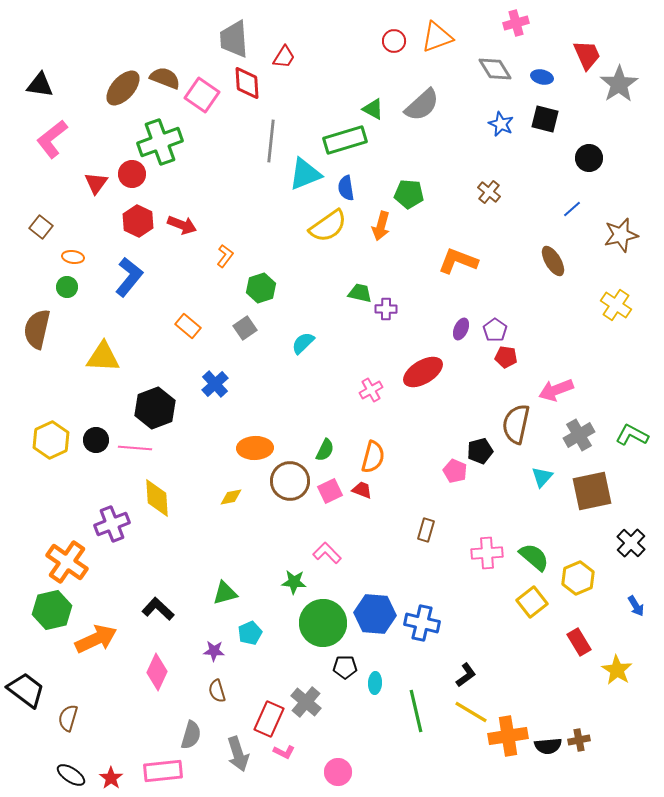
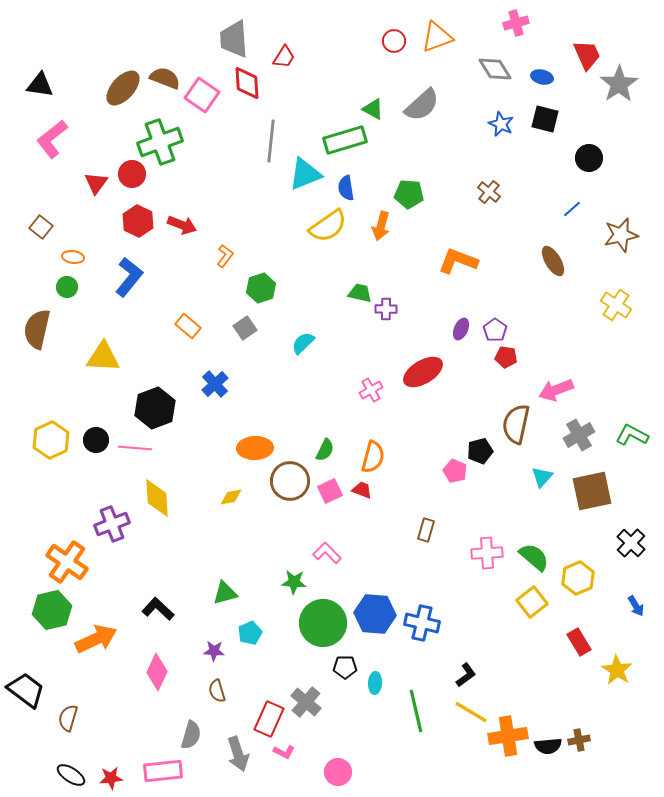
red star at (111, 778): rotated 30 degrees clockwise
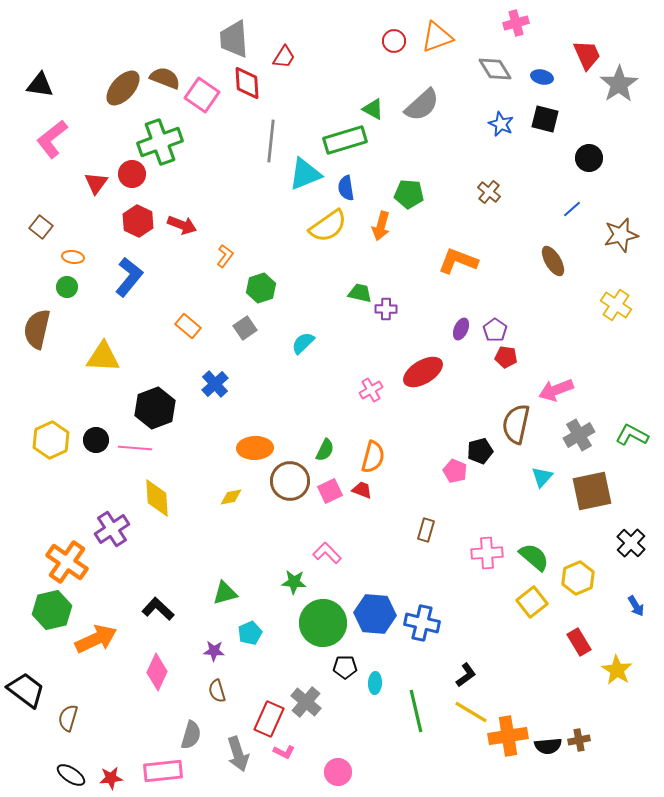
purple cross at (112, 524): moved 5 px down; rotated 12 degrees counterclockwise
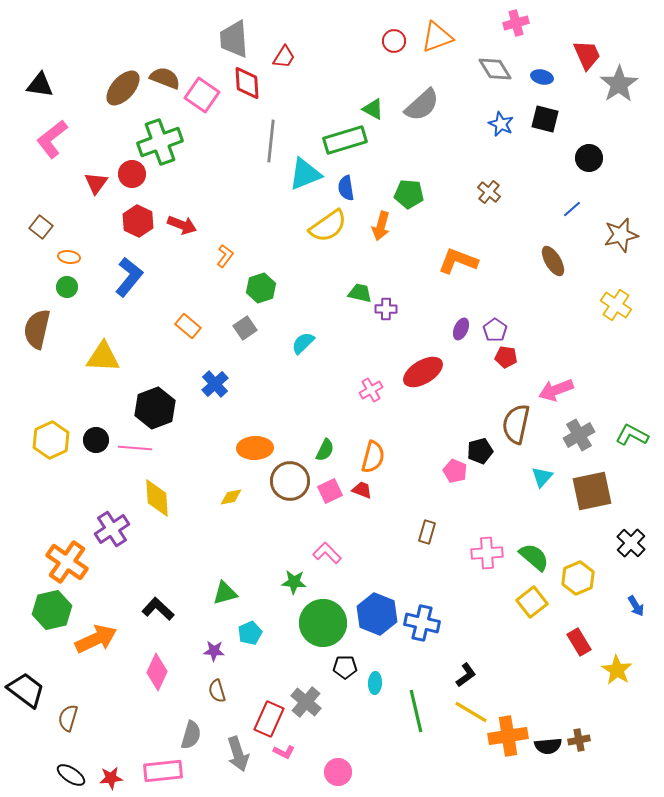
orange ellipse at (73, 257): moved 4 px left
brown rectangle at (426, 530): moved 1 px right, 2 px down
blue hexagon at (375, 614): moved 2 px right; rotated 18 degrees clockwise
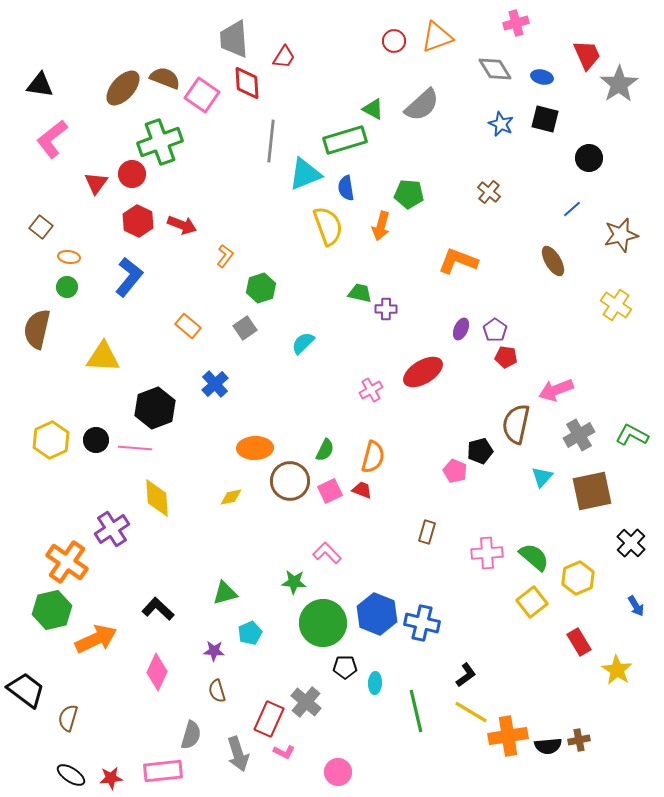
yellow semicircle at (328, 226): rotated 75 degrees counterclockwise
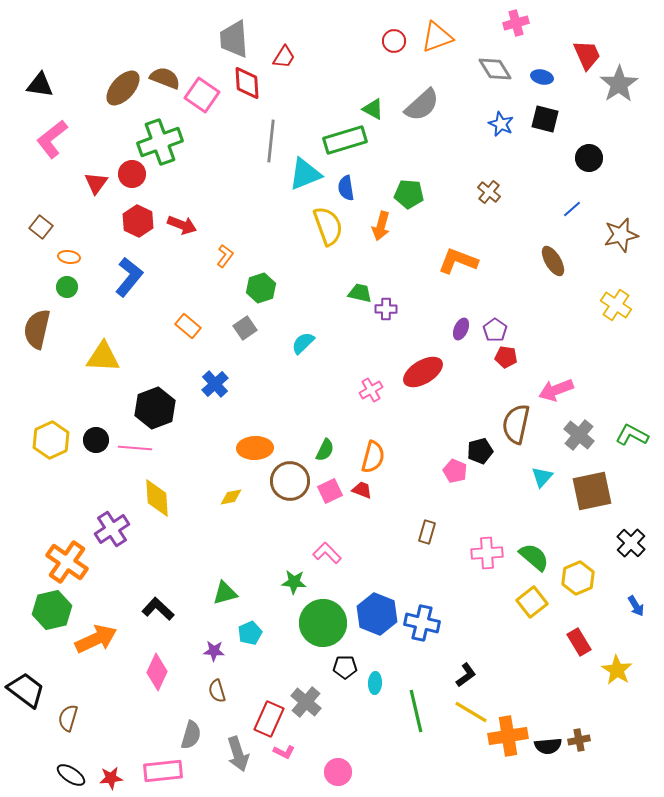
gray cross at (579, 435): rotated 20 degrees counterclockwise
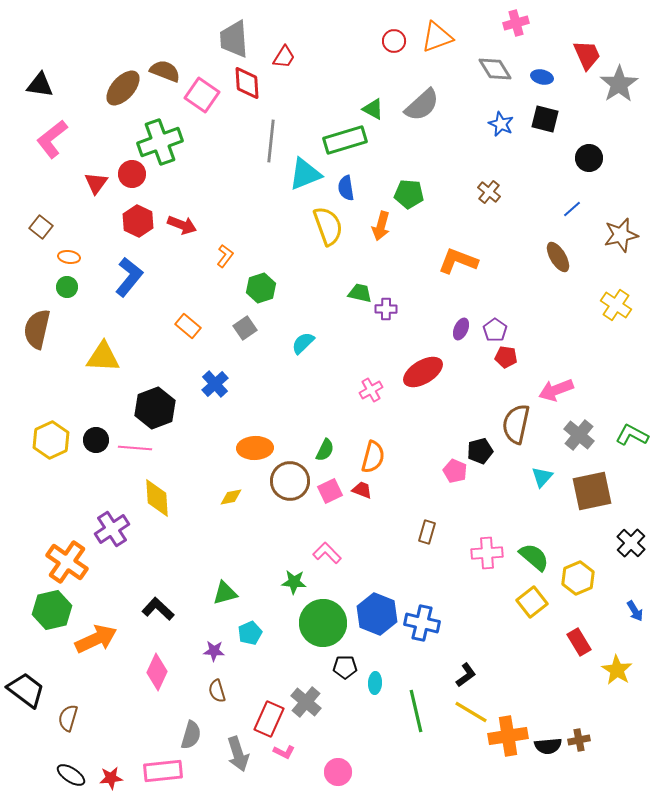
brown semicircle at (165, 78): moved 7 px up
brown ellipse at (553, 261): moved 5 px right, 4 px up
blue arrow at (636, 606): moved 1 px left, 5 px down
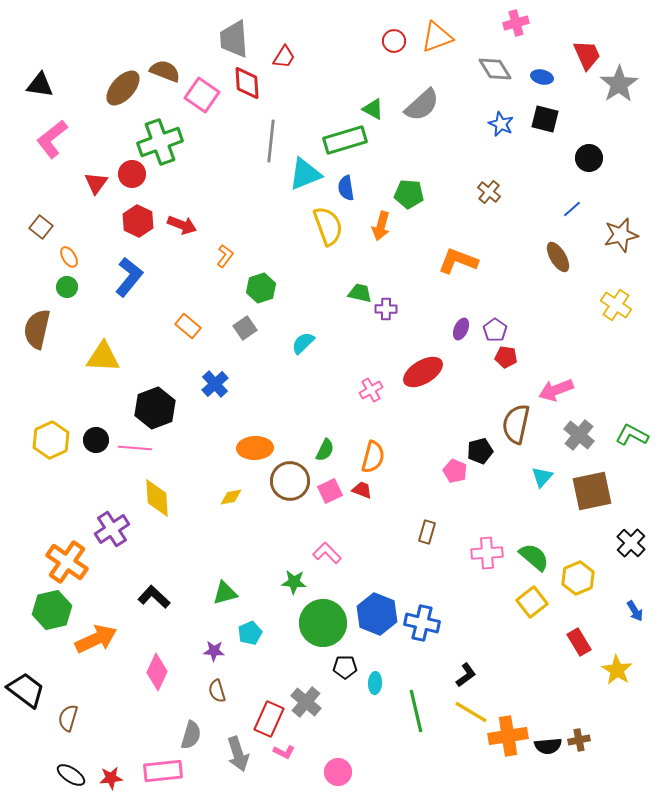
orange ellipse at (69, 257): rotated 50 degrees clockwise
black L-shape at (158, 609): moved 4 px left, 12 px up
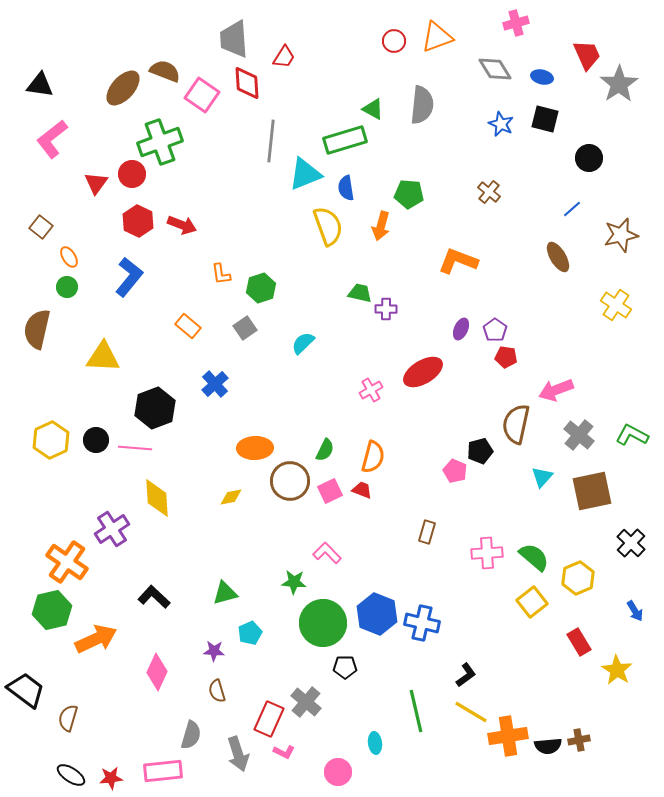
gray semicircle at (422, 105): rotated 42 degrees counterclockwise
orange L-shape at (225, 256): moved 4 px left, 18 px down; rotated 135 degrees clockwise
cyan ellipse at (375, 683): moved 60 px down; rotated 10 degrees counterclockwise
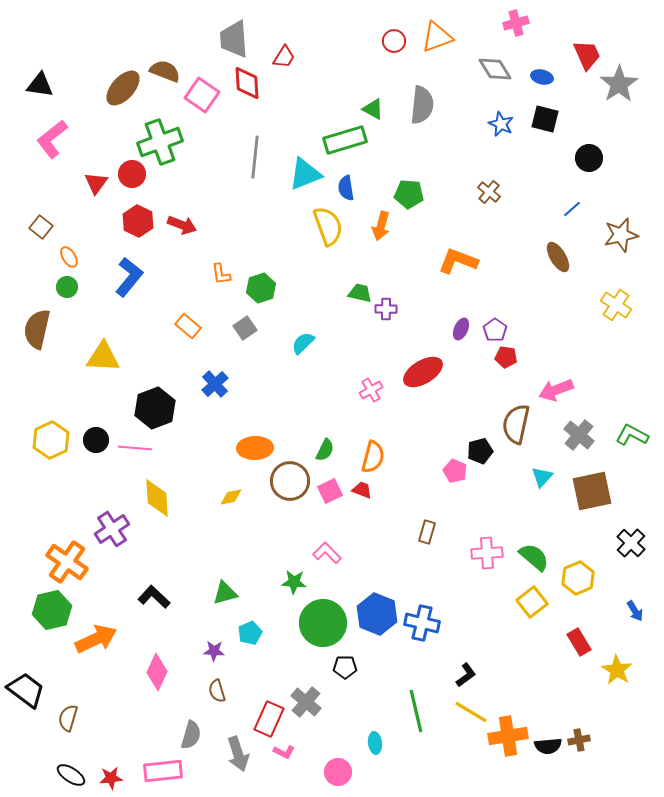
gray line at (271, 141): moved 16 px left, 16 px down
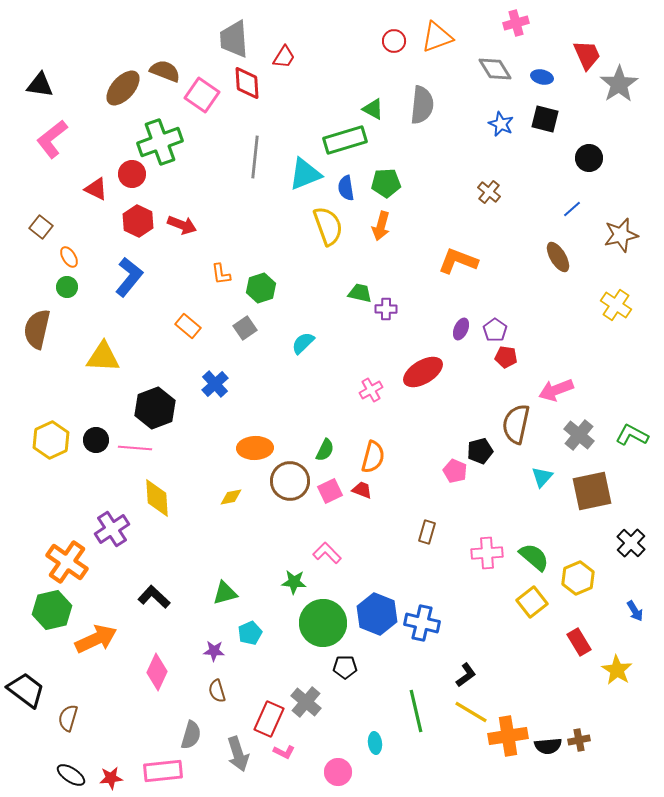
red triangle at (96, 183): moved 6 px down; rotated 40 degrees counterclockwise
green pentagon at (409, 194): moved 23 px left, 11 px up; rotated 8 degrees counterclockwise
